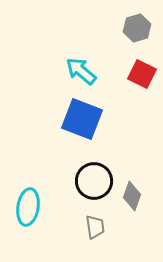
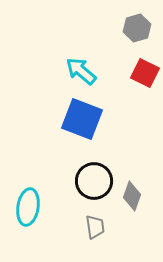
red square: moved 3 px right, 1 px up
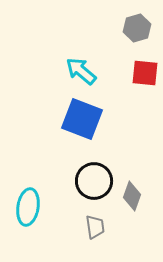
red square: rotated 20 degrees counterclockwise
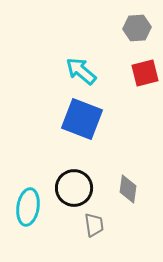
gray hexagon: rotated 12 degrees clockwise
red square: rotated 20 degrees counterclockwise
black circle: moved 20 px left, 7 px down
gray diamond: moved 4 px left, 7 px up; rotated 12 degrees counterclockwise
gray trapezoid: moved 1 px left, 2 px up
